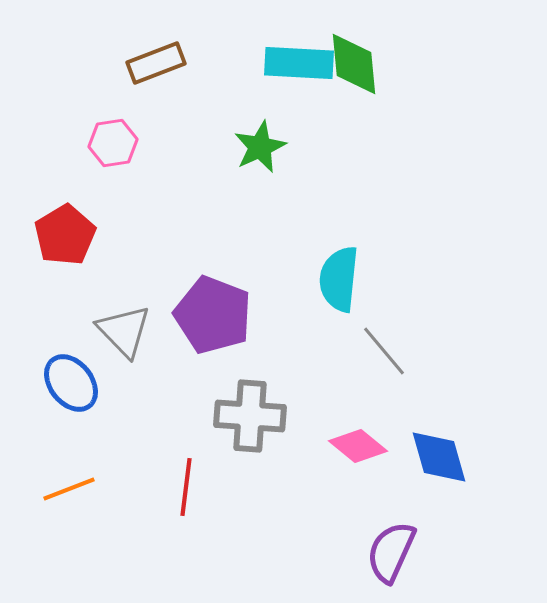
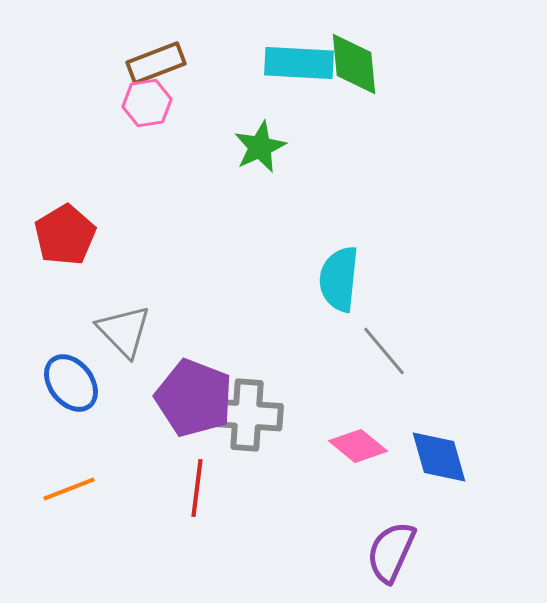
pink hexagon: moved 34 px right, 40 px up
purple pentagon: moved 19 px left, 83 px down
gray cross: moved 3 px left, 1 px up
red line: moved 11 px right, 1 px down
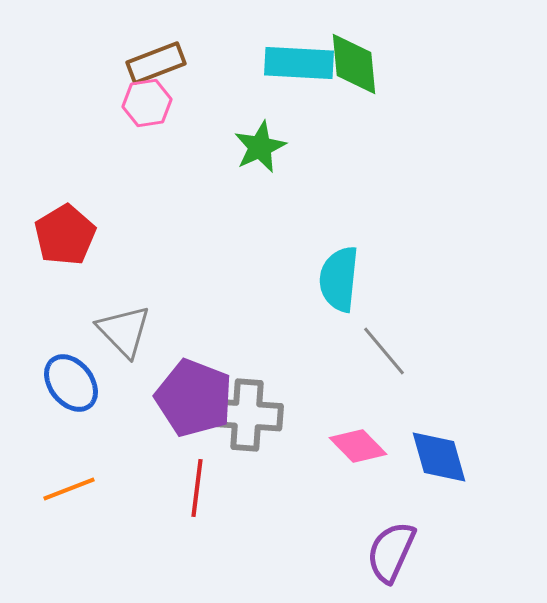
pink diamond: rotated 6 degrees clockwise
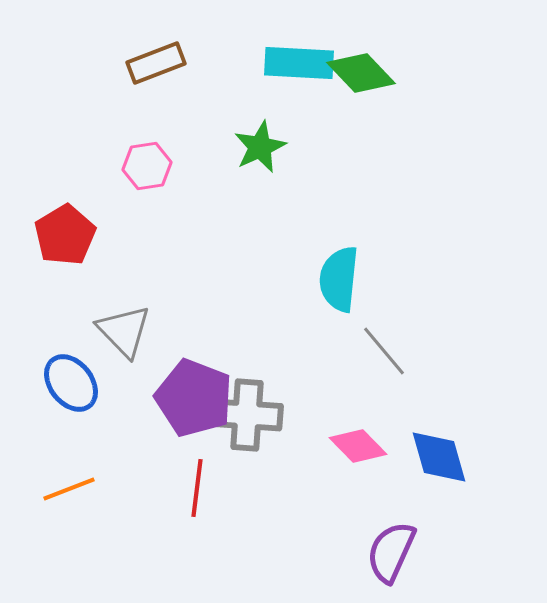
green diamond: moved 7 px right, 9 px down; rotated 38 degrees counterclockwise
pink hexagon: moved 63 px down
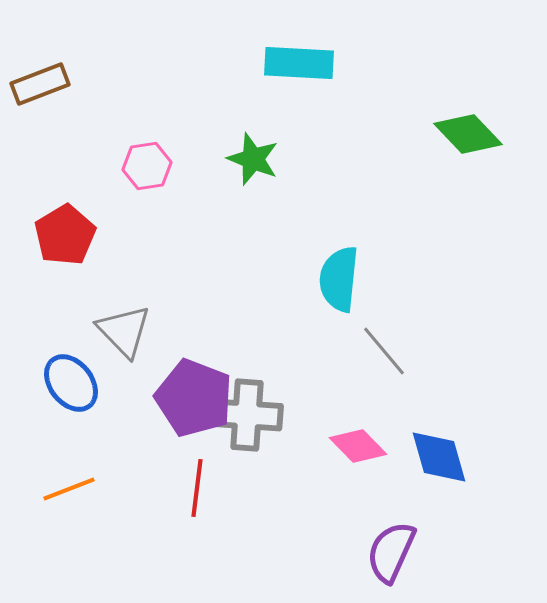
brown rectangle: moved 116 px left, 21 px down
green diamond: moved 107 px right, 61 px down
green star: moved 7 px left, 12 px down; rotated 26 degrees counterclockwise
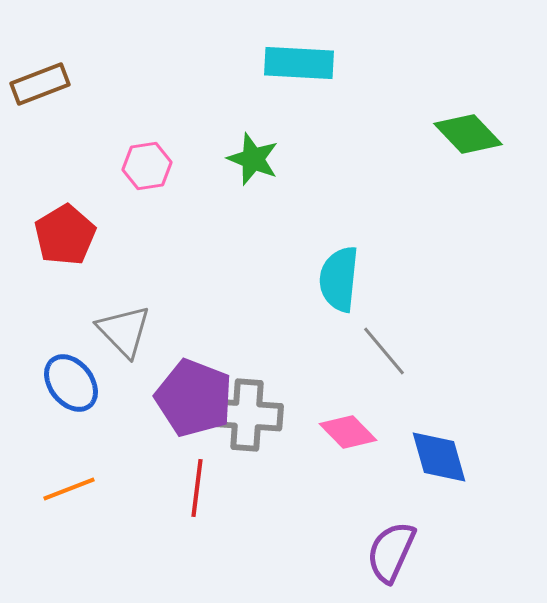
pink diamond: moved 10 px left, 14 px up
